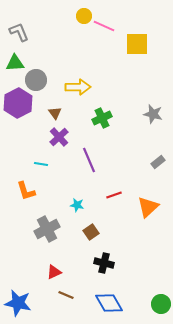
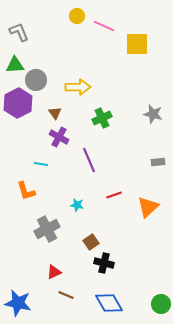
yellow circle: moved 7 px left
green triangle: moved 2 px down
purple cross: rotated 18 degrees counterclockwise
gray rectangle: rotated 32 degrees clockwise
brown square: moved 10 px down
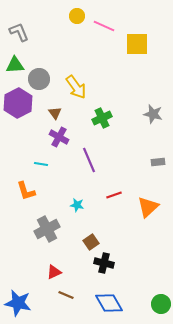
gray circle: moved 3 px right, 1 px up
yellow arrow: moved 2 px left; rotated 55 degrees clockwise
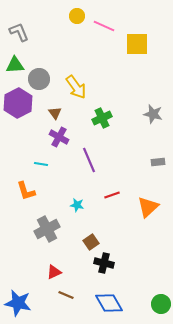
red line: moved 2 px left
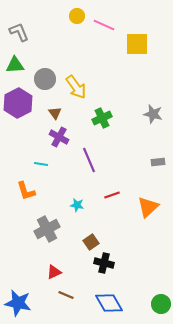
pink line: moved 1 px up
gray circle: moved 6 px right
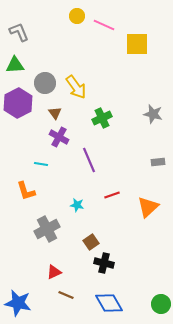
gray circle: moved 4 px down
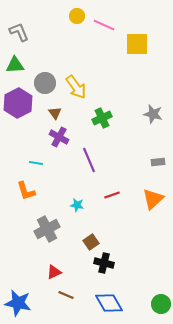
cyan line: moved 5 px left, 1 px up
orange triangle: moved 5 px right, 8 px up
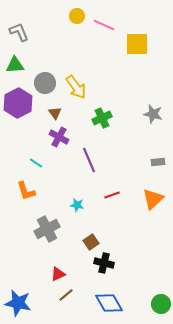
cyan line: rotated 24 degrees clockwise
red triangle: moved 4 px right, 2 px down
brown line: rotated 63 degrees counterclockwise
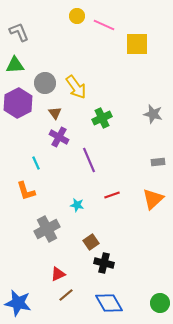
cyan line: rotated 32 degrees clockwise
green circle: moved 1 px left, 1 px up
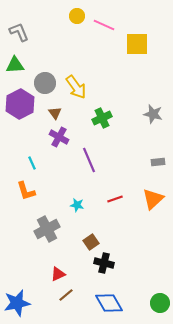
purple hexagon: moved 2 px right, 1 px down
cyan line: moved 4 px left
red line: moved 3 px right, 4 px down
blue star: moved 1 px left; rotated 24 degrees counterclockwise
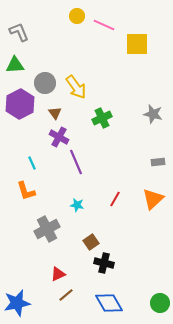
purple line: moved 13 px left, 2 px down
red line: rotated 42 degrees counterclockwise
